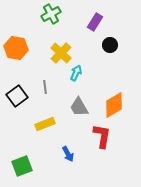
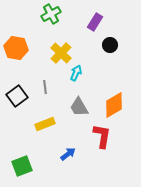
blue arrow: rotated 98 degrees counterclockwise
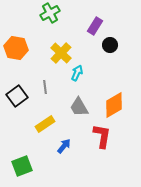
green cross: moved 1 px left, 1 px up
purple rectangle: moved 4 px down
cyan arrow: moved 1 px right
yellow rectangle: rotated 12 degrees counterclockwise
blue arrow: moved 4 px left, 8 px up; rotated 14 degrees counterclockwise
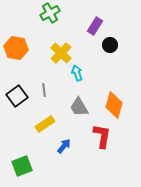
cyan arrow: rotated 42 degrees counterclockwise
gray line: moved 1 px left, 3 px down
orange diamond: rotated 44 degrees counterclockwise
